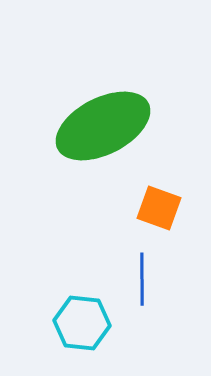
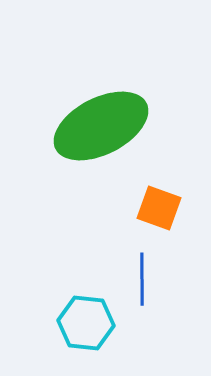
green ellipse: moved 2 px left
cyan hexagon: moved 4 px right
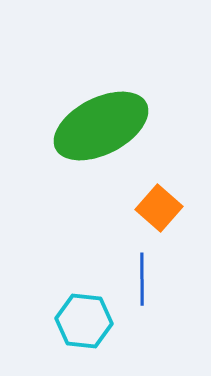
orange square: rotated 21 degrees clockwise
cyan hexagon: moved 2 px left, 2 px up
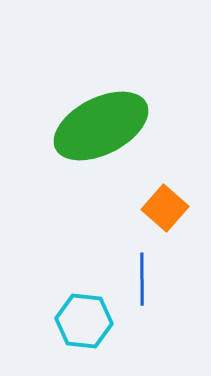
orange square: moved 6 px right
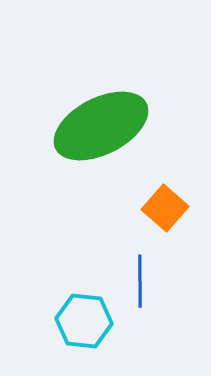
blue line: moved 2 px left, 2 px down
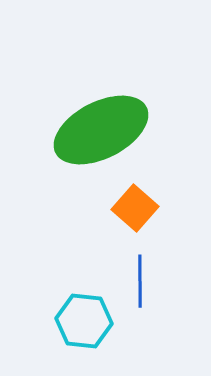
green ellipse: moved 4 px down
orange square: moved 30 px left
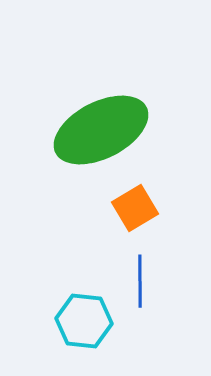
orange square: rotated 18 degrees clockwise
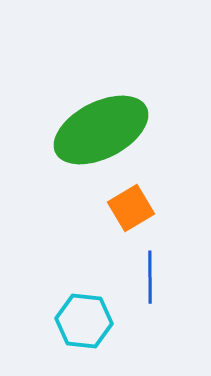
orange square: moved 4 px left
blue line: moved 10 px right, 4 px up
